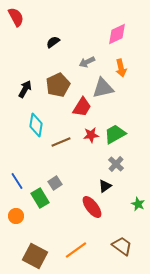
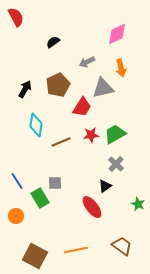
gray square: rotated 32 degrees clockwise
orange line: rotated 25 degrees clockwise
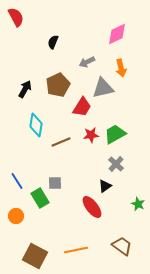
black semicircle: rotated 32 degrees counterclockwise
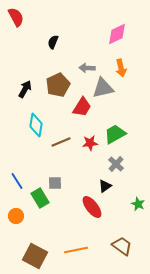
gray arrow: moved 6 px down; rotated 28 degrees clockwise
red star: moved 1 px left, 8 px down
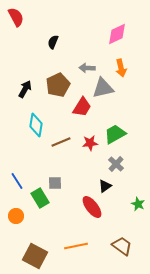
orange line: moved 4 px up
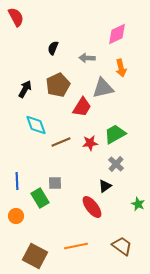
black semicircle: moved 6 px down
gray arrow: moved 10 px up
cyan diamond: rotated 30 degrees counterclockwise
blue line: rotated 30 degrees clockwise
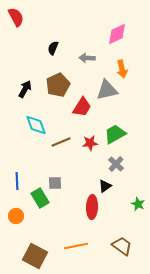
orange arrow: moved 1 px right, 1 px down
gray triangle: moved 4 px right, 2 px down
red ellipse: rotated 40 degrees clockwise
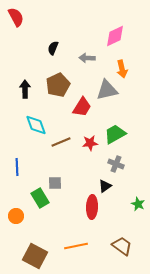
pink diamond: moved 2 px left, 2 px down
black arrow: rotated 30 degrees counterclockwise
gray cross: rotated 21 degrees counterclockwise
blue line: moved 14 px up
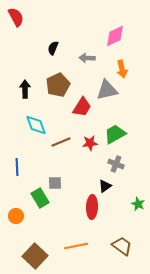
brown square: rotated 15 degrees clockwise
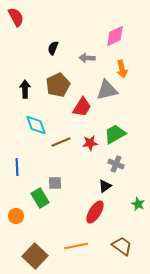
red ellipse: moved 3 px right, 5 px down; rotated 30 degrees clockwise
